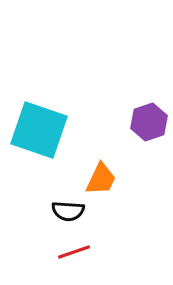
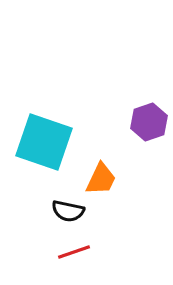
cyan square: moved 5 px right, 12 px down
black semicircle: rotated 8 degrees clockwise
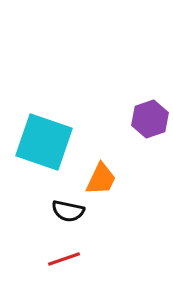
purple hexagon: moved 1 px right, 3 px up
red line: moved 10 px left, 7 px down
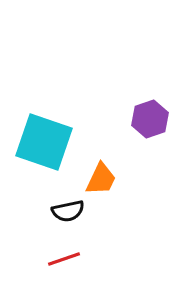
black semicircle: rotated 24 degrees counterclockwise
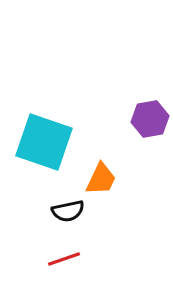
purple hexagon: rotated 9 degrees clockwise
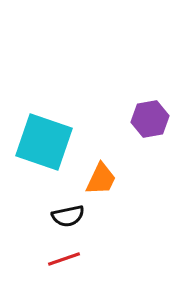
black semicircle: moved 5 px down
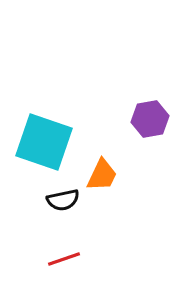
orange trapezoid: moved 1 px right, 4 px up
black semicircle: moved 5 px left, 16 px up
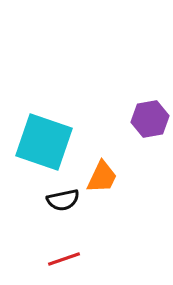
orange trapezoid: moved 2 px down
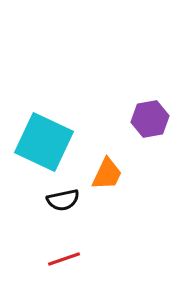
cyan square: rotated 6 degrees clockwise
orange trapezoid: moved 5 px right, 3 px up
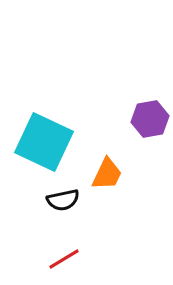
red line: rotated 12 degrees counterclockwise
